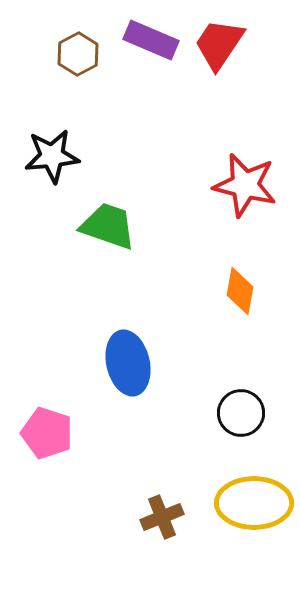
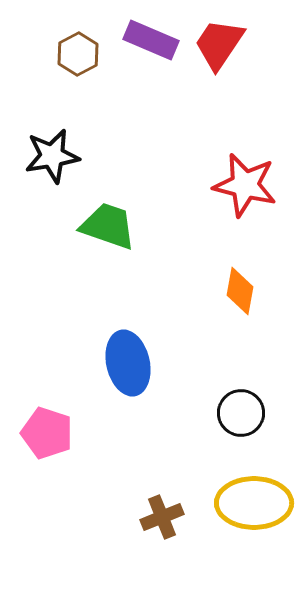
black star: rotated 4 degrees counterclockwise
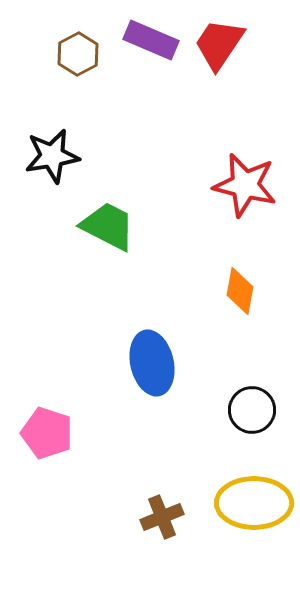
green trapezoid: rotated 8 degrees clockwise
blue ellipse: moved 24 px right
black circle: moved 11 px right, 3 px up
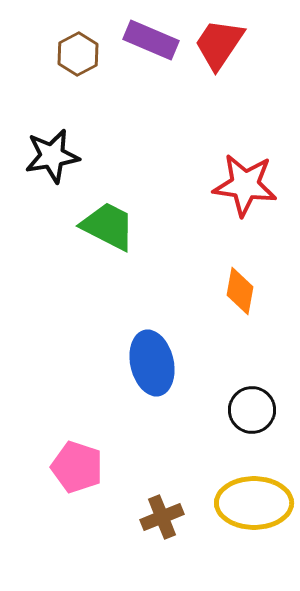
red star: rotated 6 degrees counterclockwise
pink pentagon: moved 30 px right, 34 px down
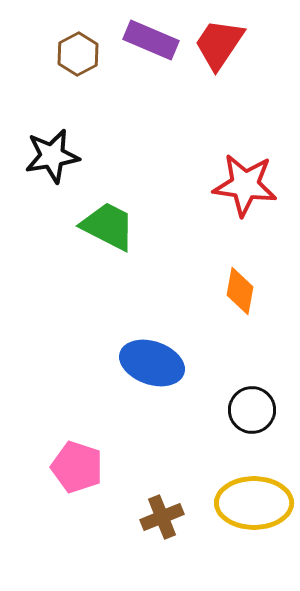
blue ellipse: rotated 58 degrees counterclockwise
